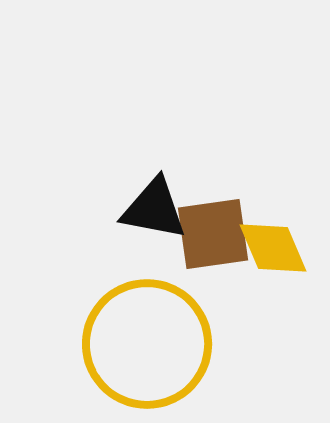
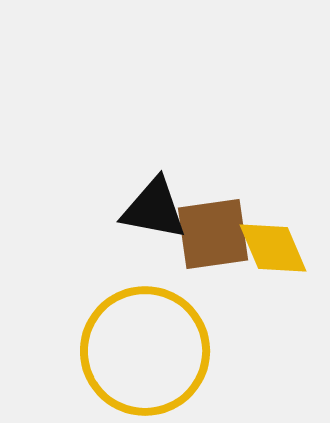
yellow circle: moved 2 px left, 7 px down
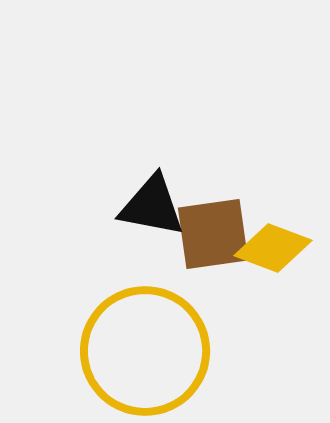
black triangle: moved 2 px left, 3 px up
yellow diamond: rotated 46 degrees counterclockwise
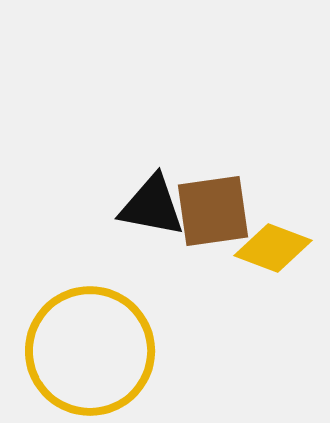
brown square: moved 23 px up
yellow circle: moved 55 px left
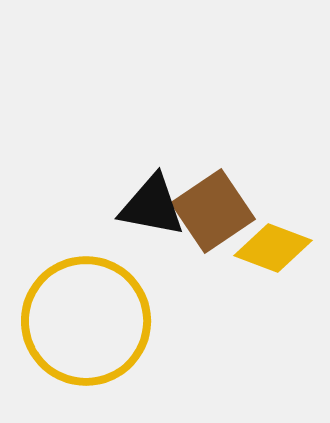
brown square: rotated 26 degrees counterclockwise
yellow circle: moved 4 px left, 30 px up
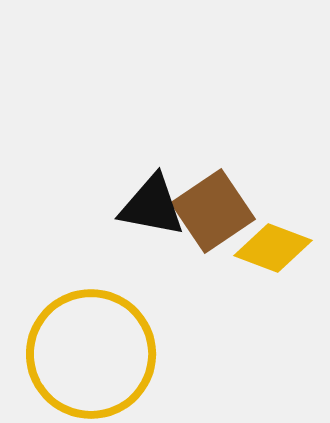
yellow circle: moved 5 px right, 33 px down
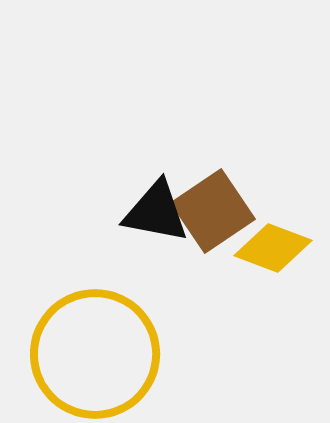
black triangle: moved 4 px right, 6 px down
yellow circle: moved 4 px right
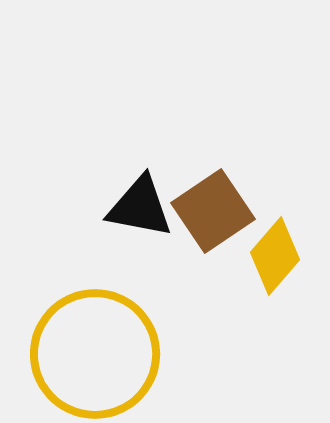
black triangle: moved 16 px left, 5 px up
yellow diamond: moved 2 px right, 8 px down; rotated 70 degrees counterclockwise
